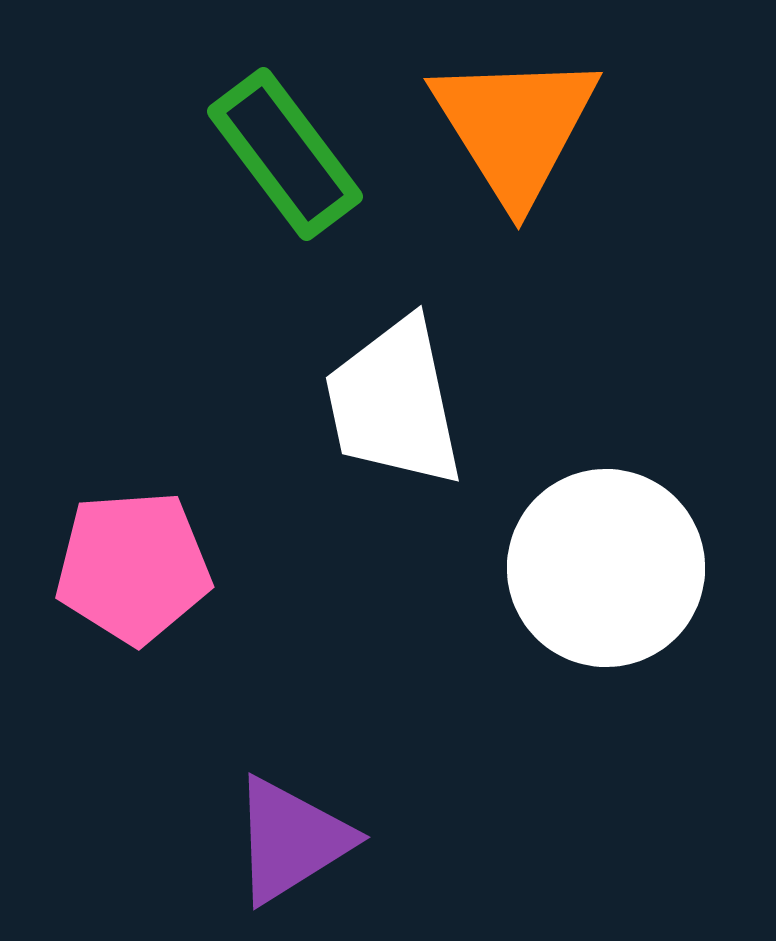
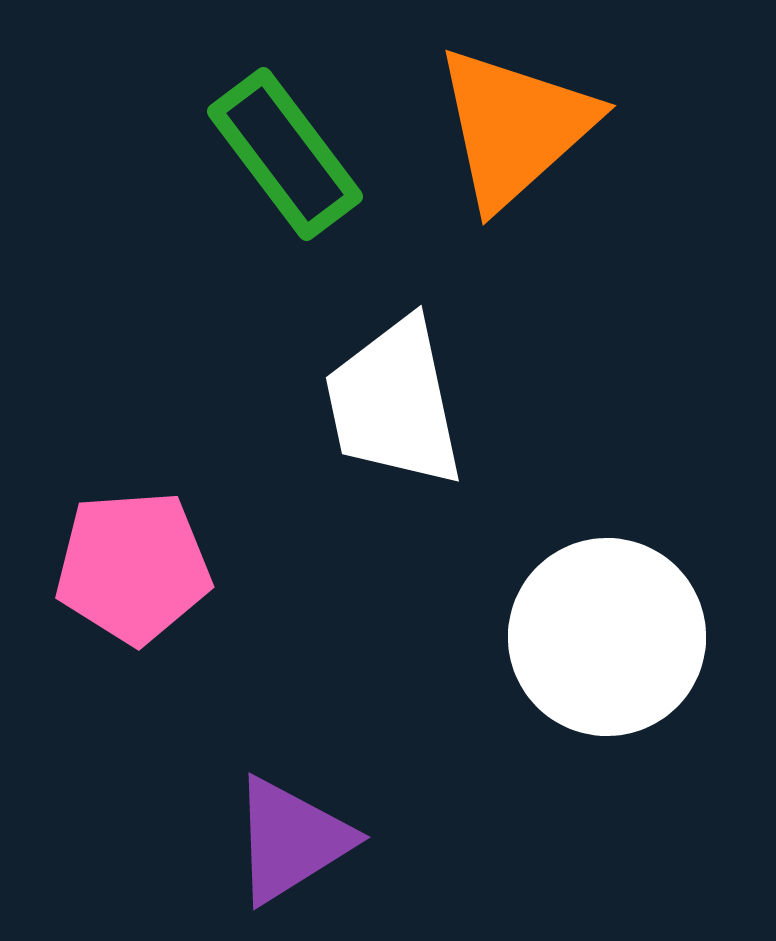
orange triangle: rotated 20 degrees clockwise
white circle: moved 1 px right, 69 px down
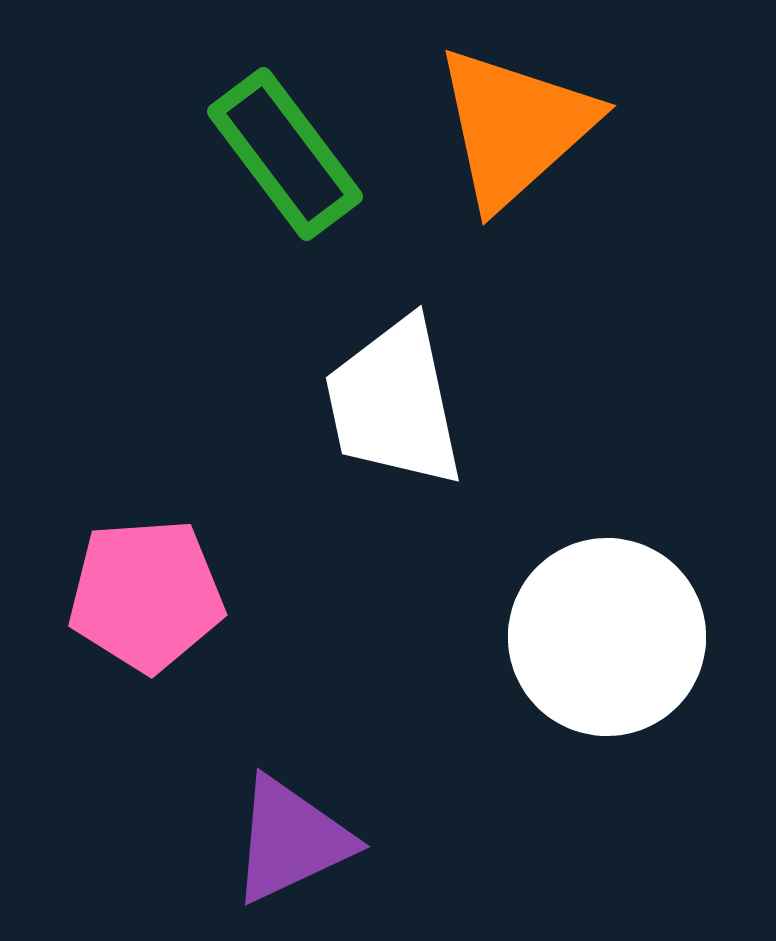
pink pentagon: moved 13 px right, 28 px down
purple triangle: rotated 7 degrees clockwise
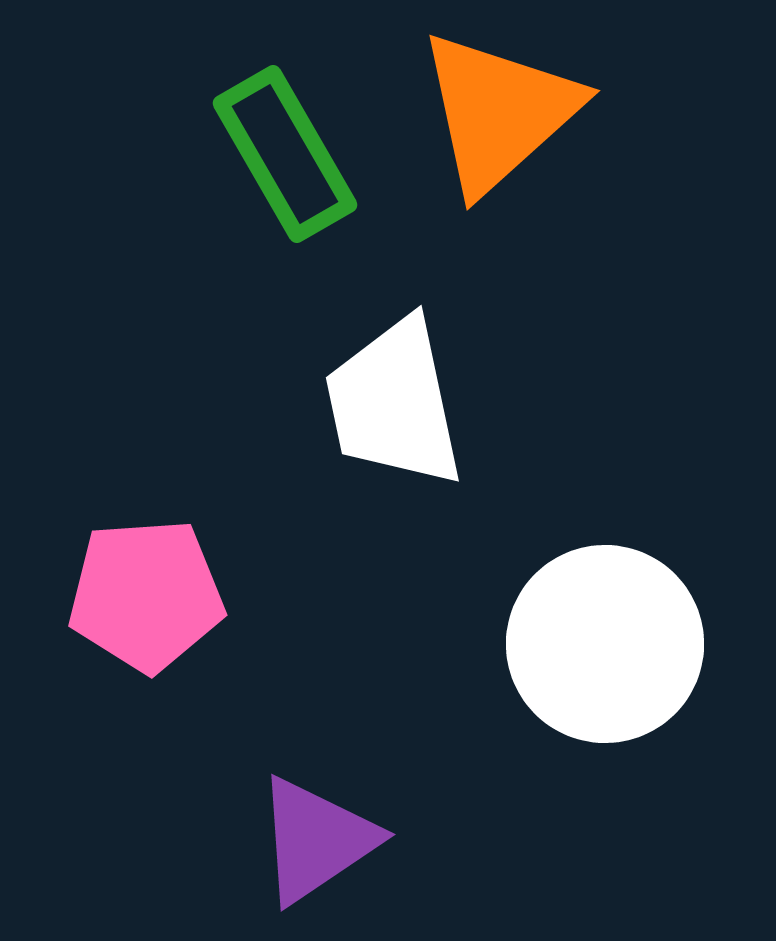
orange triangle: moved 16 px left, 15 px up
green rectangle: rotated 7 degrees clockwise
white circle: moved 2 px left, 7 px down
purple triangle: moved 25 px right; rotated 9 degrees counterclockwise
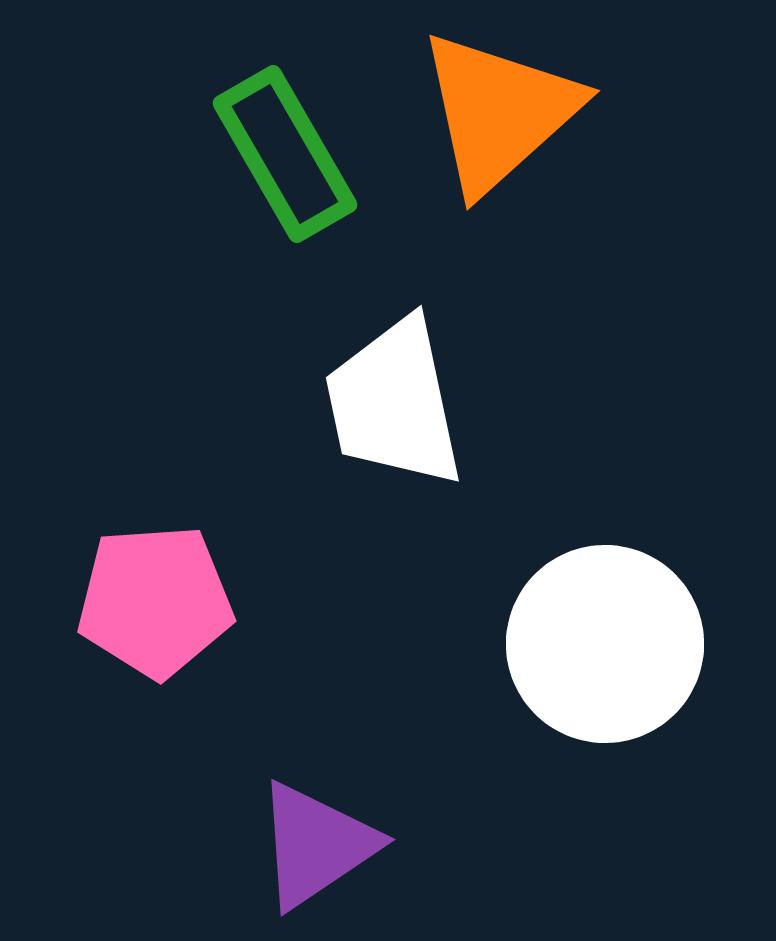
pink pentagon: moved 9 px right, 6 px down
purple triangle: moved 5 px down
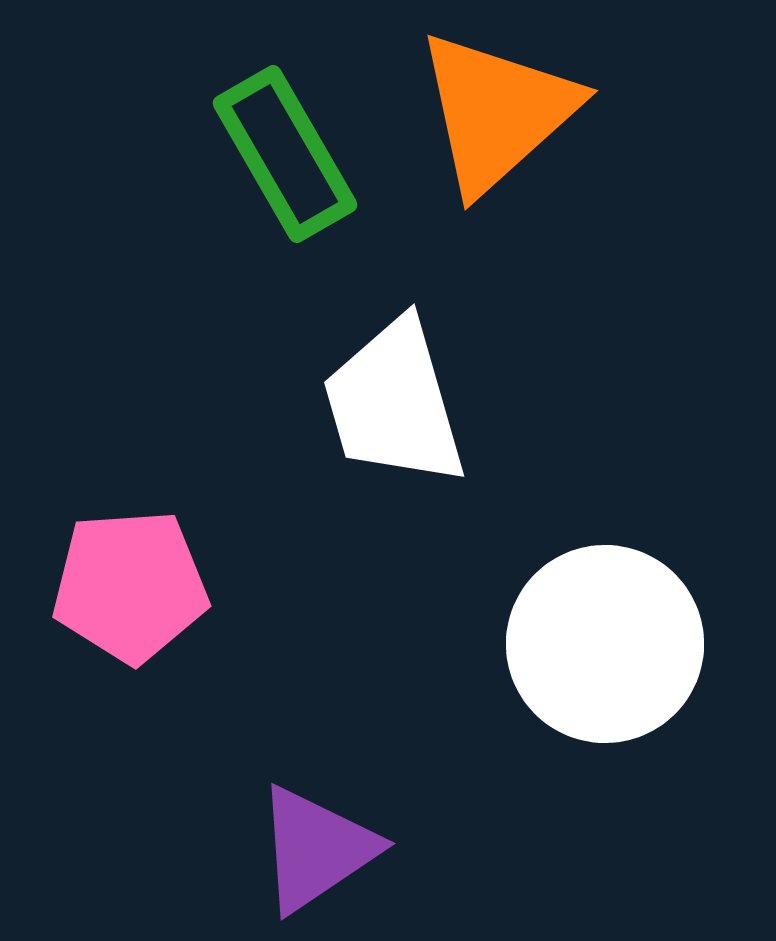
orange triangle: moved 2 px left
white trapezoid: rotated 4 degrees counterclockwise
pink pentagon: moved 25 px left, 15 px up
purple triangle: moved 4 px down
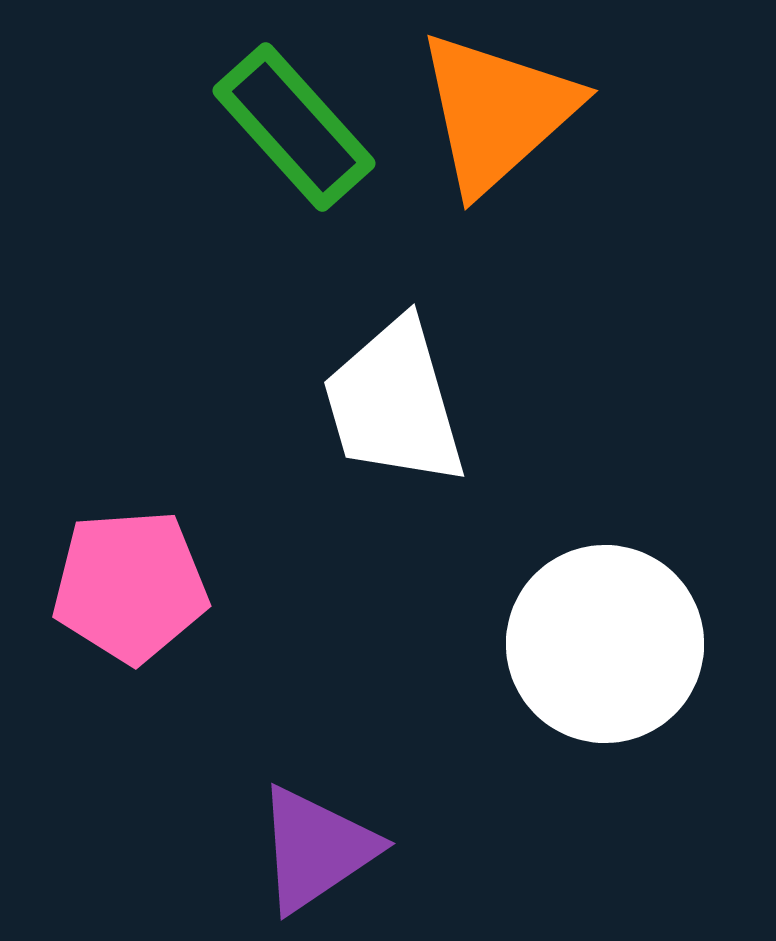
green rectangle: moved 9 px right, 27 px up; rotated 12 degrees counterclockwise
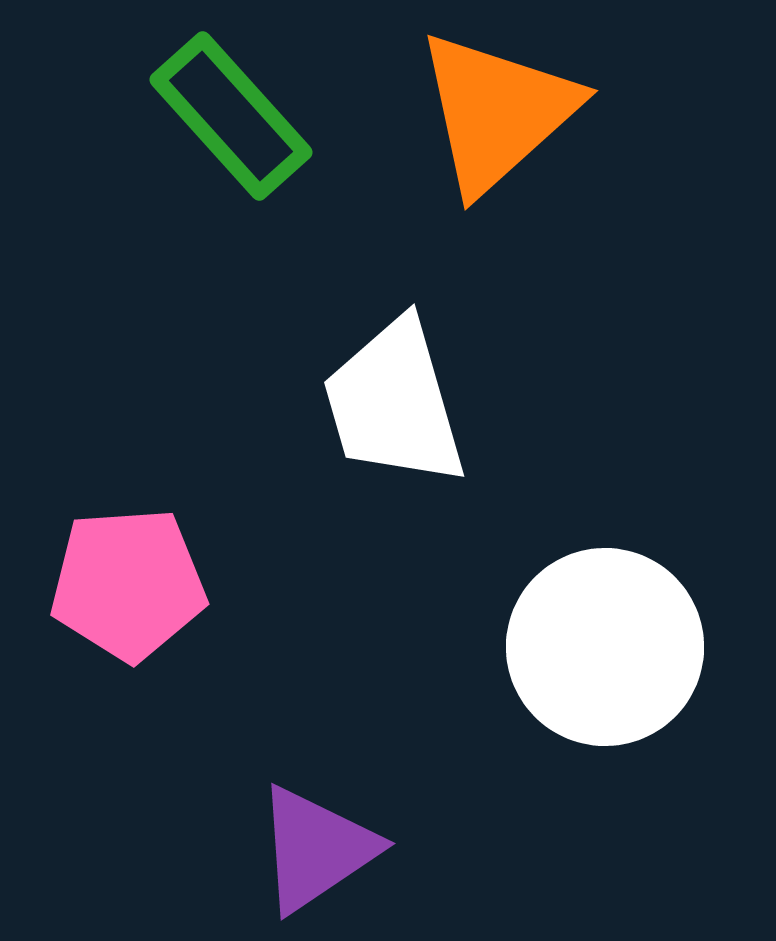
green rectangle: moved 63 px left, 11 px up
pink pentagon: moved 2 px left, 2 px up
white circle: moved 3 px down
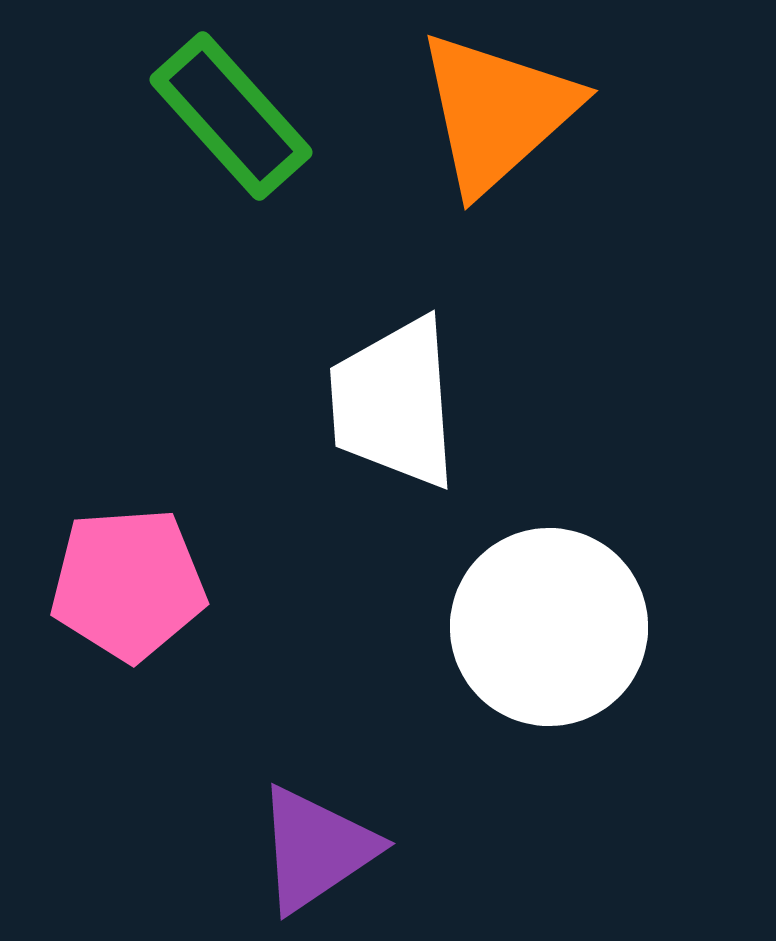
white trapezoid: rotated 12 degrees clockwise
white circle: moved 56 px left, 20 px up
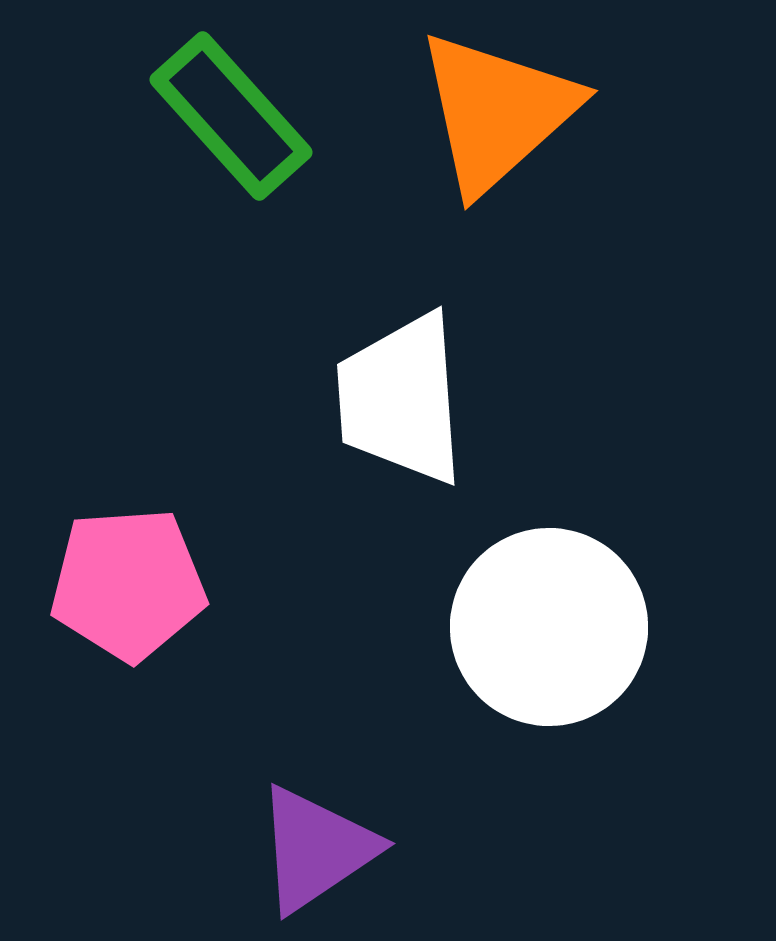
white trapezoid: moved 7 px right, 4 px up
